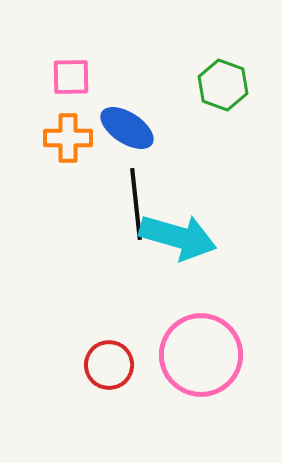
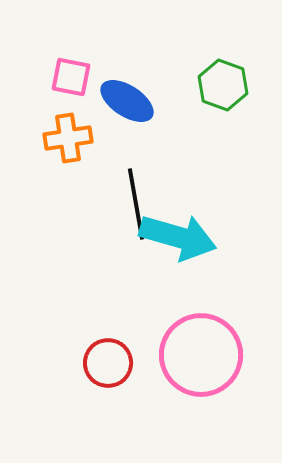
pink square: rotated 12 degrees clockwise
blue ellipse: moved 27 px up
orange cross: rotated 9 degrees counterclockwise
black line: rotated 4 degrees counterclockwise
red circle: moved 1 px left, 2 px up
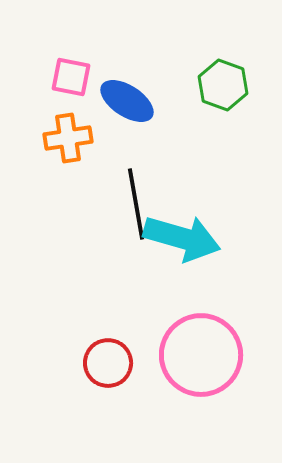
cyan arrow: moved 4 px right, 1 px down
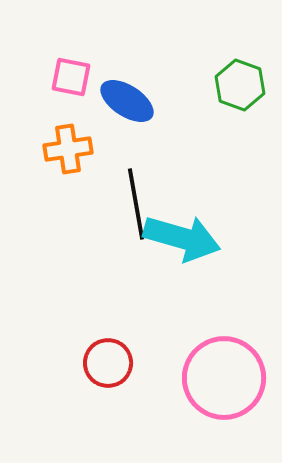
green hexagon: moved 17 px right
orange cross: moved 11 px down
pink circle: moved 23 px right, 23 px down
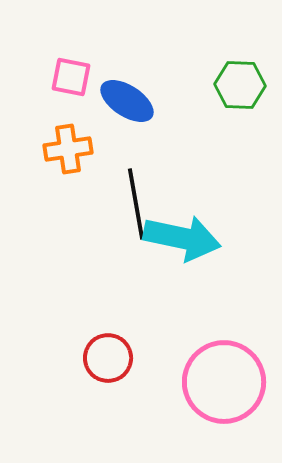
green hexagon: rotated 18 degrees counterclockwise
cyan arrow: rotated 4 degrees counterclockwise
red circle: moved 5 px up
pink circle: moved 4 px down
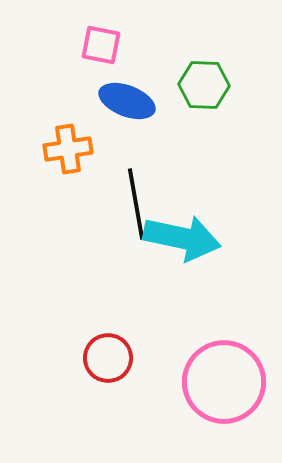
pink square: moved 30 px right, 32 px up
green hexagon: moved 36 px left
blue ellipse: rotated 12 degrees counterclockwise
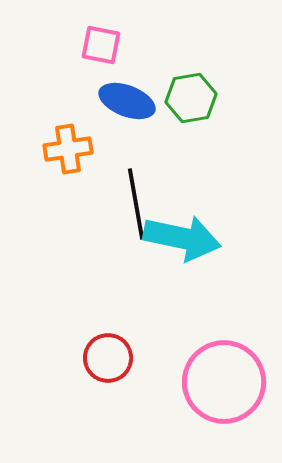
green hexagon: moved 13 px left, 13 px down; rotated 12 degrees counterclockwise
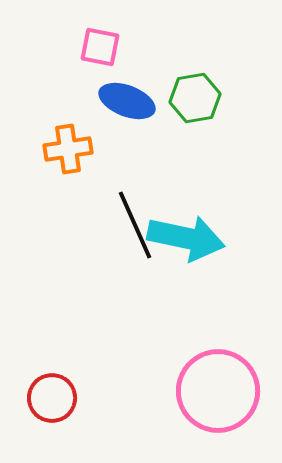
pink square: moved 1 px left, 2 px down
green hexagon: moved 4 px right
black line: moved 1 px left, 21 px down; rotated 14 degrees counterclockwise
cyan arrow: moved 4 px right
red circle: moved 56 px left, 40 px down
pink circle: moved 6 px left, 9 px down
